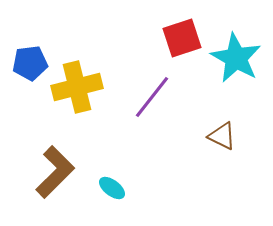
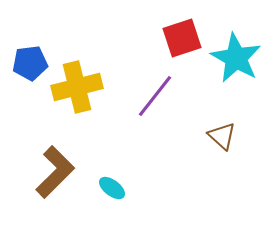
purple line: moved 3 px right, 1 px up
brown triangle: rotated 16 degrees clockwise
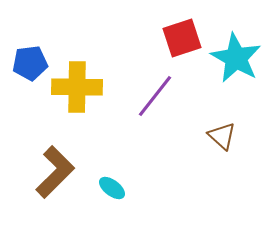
yellow cross: rotated 15 degrees clockwise
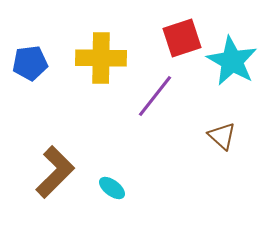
cyan star: moved 4 px left, 3 px down
yellow cross: moved 24 px right, 29 px up
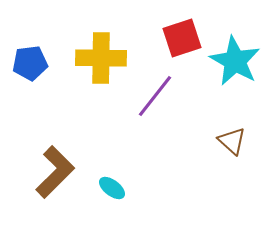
cyan star: moved 3 px right
brown triangle: moved 10 px right, 5 px down
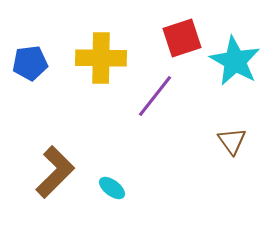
brown triangle: rotated 12 degrees clockwise
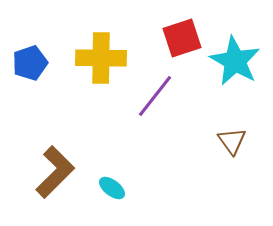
blue pentagon: rotated 12 degrees counterclockwise
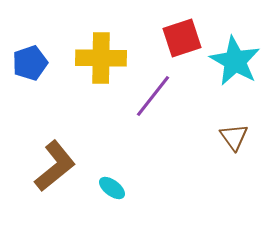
purple line: moved 2 px left
brown triangle: moved 2 px right, 4 px up
brown L-shape: moved 6 px up; rotated 6 degrees clockwise
